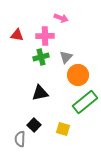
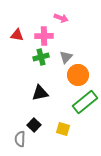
pink cross: moved 1 px left
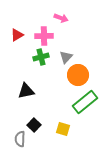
red triangle: rotated 40 degrees counterclockwise
black triangle: moved 14 px left, 2 px up
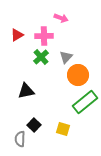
green cross: rotated 28 degrees counterclockwise
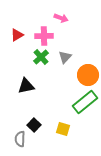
gray triangle: moved 1 px left
orange circle: moved 10 px right
black triangle: moved 5 px up
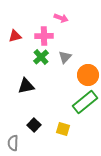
red triangle: moved 2 px left, 1 px down; rotated 16 degrees clockwise
gray semicircle: moved 7 px left, 4 px down
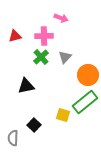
yellow square: moved 14 px up
gray semicircle: moved 5 px up
